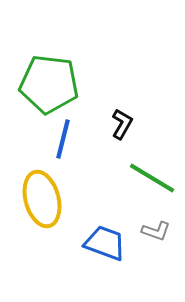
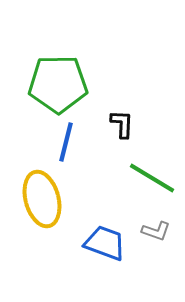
green pentagon: moved 9 px right; rotated 8 degrees counterclockwise
black L-shape: rotated 28 degrees counterclockwise
blue line: moved 3 px right, 3 px down
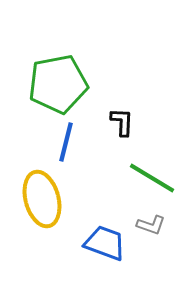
green pentagon: rotated 10 degrees counterclockwise
black L-shape: moved 2 px up
gray L-shape: moved 5 px left, 6 px up
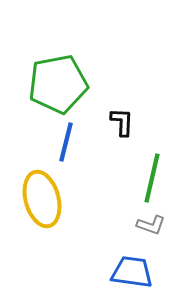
green line: rotated 72 degrees clockwise
blue trapezoid: moved 27 px right, 29 px down; rotated 12 degrees counterclockwise
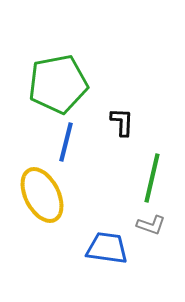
yellow ellipse: moved 4 px up; rotated 12 degrees counterclockwise
blue trapezoid: moved 25 px left, 24 px up
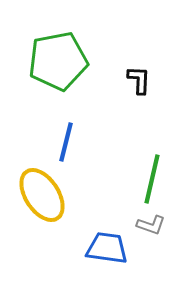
green pentagon: moved 23 px up
black L-shape: moved 17 px right, 42 px up
green line: moved 1 px down
yellow ellipse: rotated 6 degrees counterclockwise
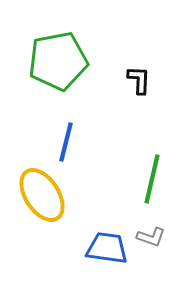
gray L-shape: moved 12 px down
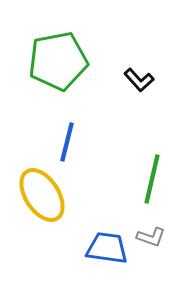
black L-shape: rotated 136 degrees clockwise
blue line: moved 1 px right
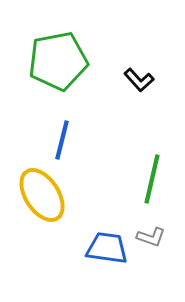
blue line: moved 5 px left, 2 px up
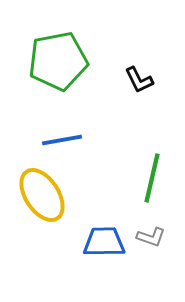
black L-shape: rotated 16 degrees clockwise
blue line: rotated 66 degrees clockwise
green line: moved 1 px up
blue trapezoid: moved 3 px left, 6 px up; rotated 9 degrees counterclockwise
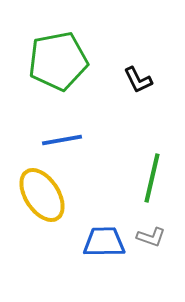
black L-shape: moved 1 px left
